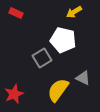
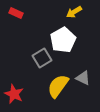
white pentagon: rotated 30 degrees clockwise
yellow semicircle: moved 4 px up
red star: rotated 24 degrees counterclockwise
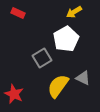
red rectangle: moved 2 px right
white pentagon: moved 3 px right, 1 px up
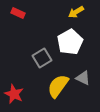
yellow arrow: moved 2 px right
white pentagon: moved 4 px right, 3 px down
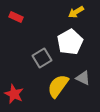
red rectangle: moved 2 px left, 4 px down
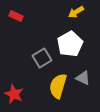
red rectangle: moved 1 px up
white pentagon: moved 2 px down
yellow semicircle: rotated 20 degrees counterclockwise
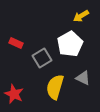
yellow arrow: moved 5 px right, 4 px down
red rectangle: moved 27 px down
yellow semicircle: moved 3 px left, 1 px down
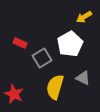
yellow arrow: moved 3 px right, 1 px down
red rectangle: moved 4 px right
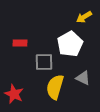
red rectangle: rotated 24 degrees counterclockwise
gray square: moved 2 px right, 4 px down; rotated 30 degrees clockwise
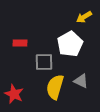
gray triangle: moved 2 px left, 3 px down
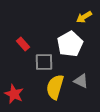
red rectangle: moved 3 px right, 1 px down; rotated 48 degrees clockwise
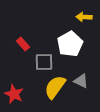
yellow arrow: rotated 35 degrees clockwise
yellow semicircle: rotated 20 degrees clockwise
